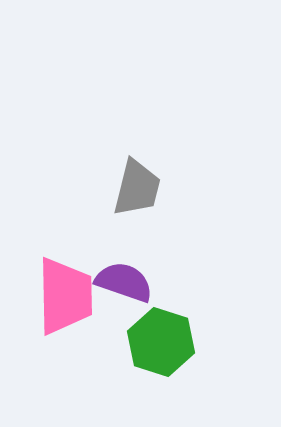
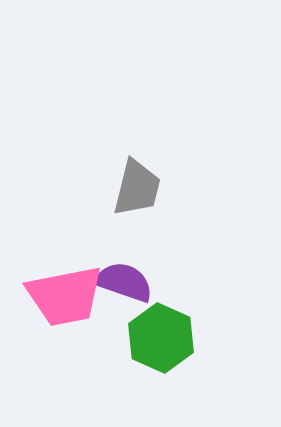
pink trapezoid: rotated 80 degrees clockwise
green hexagon: moved 4 px up; rotated 6 degrees clockwise
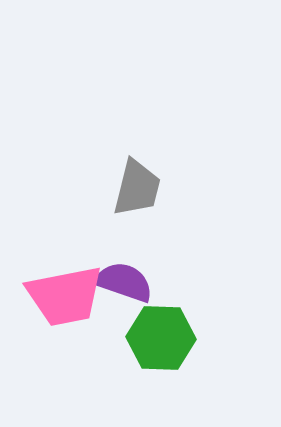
green hexagon: rotated 22 degrees counterclockwise
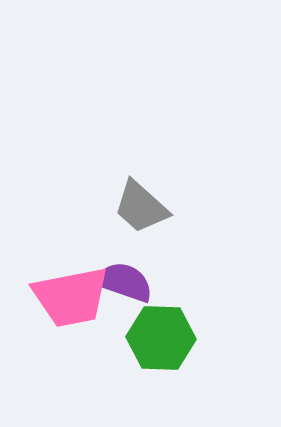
gray trapezoid: moved 4 px right, 19 px down; rotated 118 degrees clockwise
pink trapezoid: moved 6 px right, 1 px down
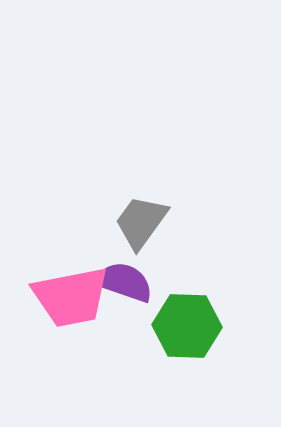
gray trapezoid: moved 15 px down; rotated 84 degrees clockwise
green hexagon: moved 26 px right, 12 px up
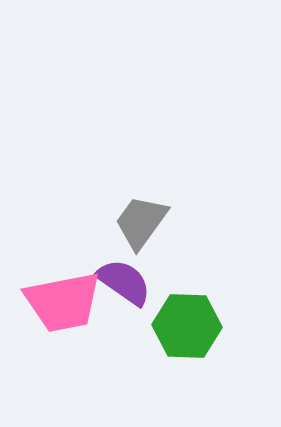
purple semicircle: rotated 16 degrees clockwise
pink trapezoid: moved 8 px left, 5 px down
